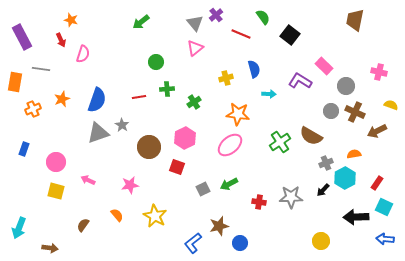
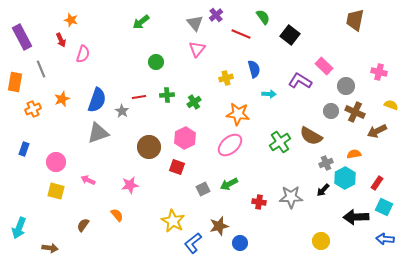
pink triangle at (195, 48): moved 2 px right, 1 px down; rotated 12 degrees counterclockwise
gray line at (41, 69): rotated 60 degrees clockwise
green cross at (167, 89): moved 6 px down
gray star at (122, 125): moved 14 px up
yellow star at (155, 216): moved 18 px right, 5 px down
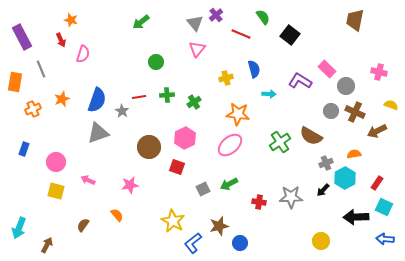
pink rectangle at (324, 66): moved 3 px right, 3 px down
brown arrow at (50, 248): moved 3 px left, 3 px up; rotated 70 degrees counterclockwise
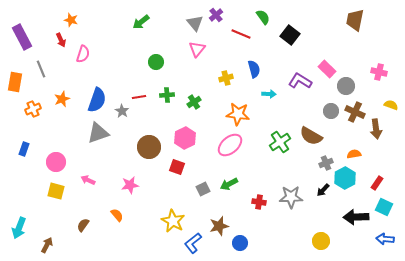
brown arrow at (377, 131): moved 1 px left, 2 px up; rotated 72 degrees counterclockwise
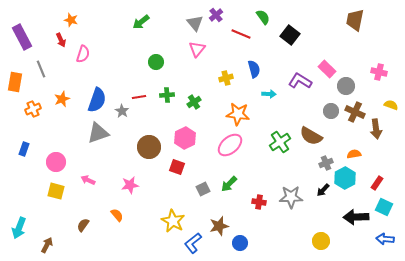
green arrow at (229, 184): rotated 18 degrees counterclockwise
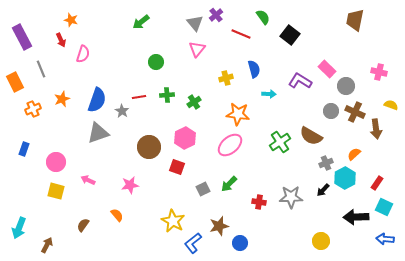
orange rectangle at (15, 82): rotated 36 degrees counterclockwise
orange semicircle at (354, 154): rotated 32 degrees counterclockwise
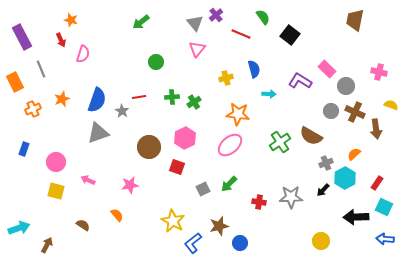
green cross at (167, 95): moved 5 px right, 2 px down
brown semicircle at (83, 225): rotated 88 degrees clockwise
cyan arrow at (19, 228): rotated 130 degrees counterclockwise
